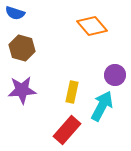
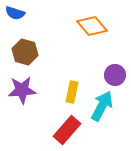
brown hexagon: moved 3 px right, 4 px down
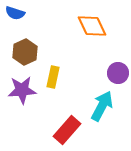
orange diamond: rotated 16 degrees clockwise
brown hexagon: rotated 20 degrees clockwise
purple circle: moved 3 px right, 2 px up
yellow rectangle: moved 19 px left, 15 px up
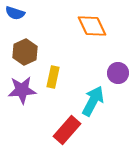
cyan arrow: moved 9 px left, 5 px up
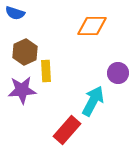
orange diamond: rotated 64 degrees counterclockwise
yellow rectangle: moved 7 px left, 6 px up; rotated 15 degrees counterclockwise
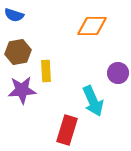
blue semicircle: moved 1 px left, 2 px down
brown hexagon: moved 7 px left; rotated 15 degrees clockwise
cyan arrow: rotated 128 degrees clockwise
red rectangle: rotated 24 degrees counterclockwise
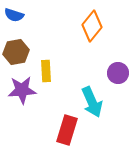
orange diamond: rotated 52 degrees counterclockwise
brown hexagon: moved 2 px left
cyan arrow: moved 1 px left, 1 px down
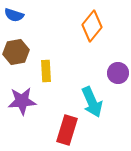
purple star: moved 11 px down
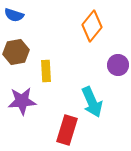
purple circle: moved 8 px up
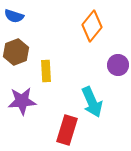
blue semicircle: moved 1 px down
brown hexagon: rotated 10 degrees counterclockwise
